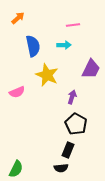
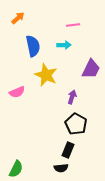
yellow star: moved 1 px left
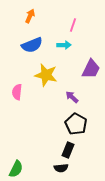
orange arrow: moved 12 px right, 2 px up; rotated 24 degrees counterclockwise
pink line: rotated 64 degrees counterclockwise
blue semicircle: moved 1 px left, 1 px up; rotated 80 degrees clockwise
yellow star: rotated 10 degrees counterclockwise
pink semicircle: rotated 119 degrees clockwise
purple arrow: rotated 64 degrees counterclockwise
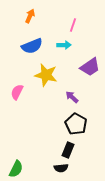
blue semicircle: moved 1 px down
purple trapezoid: moved 1 px left, 2 px up; rotated 30 degrees clockwise
pink semicircle: rotated 21 degrees clockwise
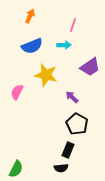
black pentagon: moved 1 px right
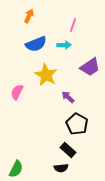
orange arrow: moved 1 px left
blue semicircle: moved 4 px right, 2 px up
yellow star: rotated 15 degrees clockwise
purple arrow: moved 4 px left
black rectangle: rotated 70 degrees counterclockwise
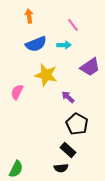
orange arrow: rotated 32 degrees counterclockwise
pink line: rotated 56 degrees counterclockwise
yellow star: rotated 15 degrees counterclockwise
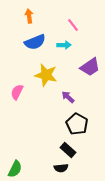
blue semicircle: moved 1 px left, 2 px up
green semicircle: moved 1 px left
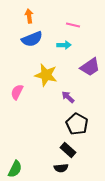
pink line: rotated 40 degrees counterclockwise
blue semicircle: moved 3 px left, 3 px up
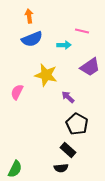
pink line: moved 9 px right, 6 px down
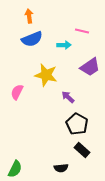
black rectangle: moved 14 px right
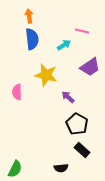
blue semicircle: rotated 75 degrees counterclockwise
cyan arrow: rotated 32 degrees counterclockwise
pink semicircle: rotated 28 degrees counterclockwise
